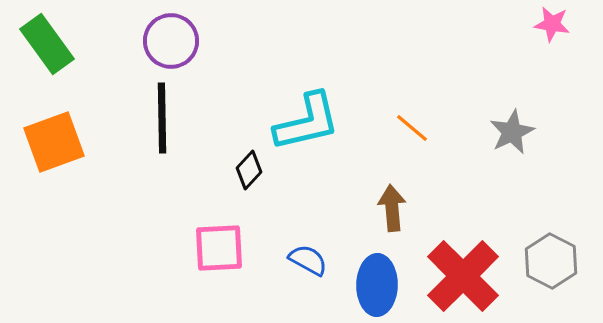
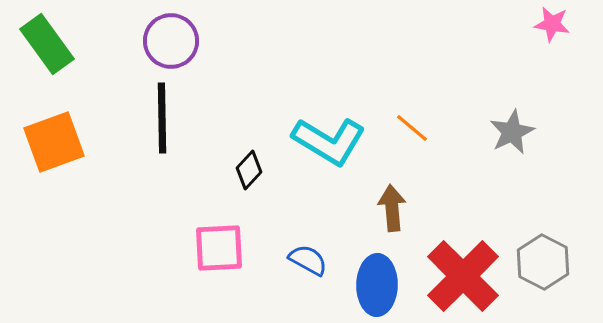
cyan L-shape: moved 22 px right, 19 px down; rotated 44 degrees clockwise
gray hexagon: moved 8 px left, 1 px down
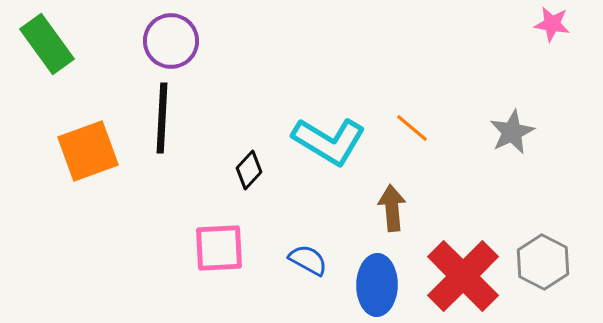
black line: rotated 4 degrees clockwise
orange square: moved 34 px right, 9 px down
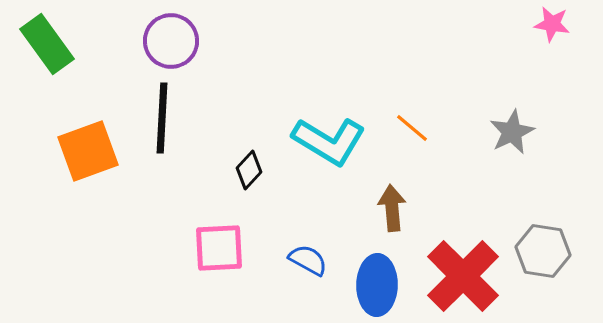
gray hexagon: moved 11 px up; rotated 18 degrees counterclockwise
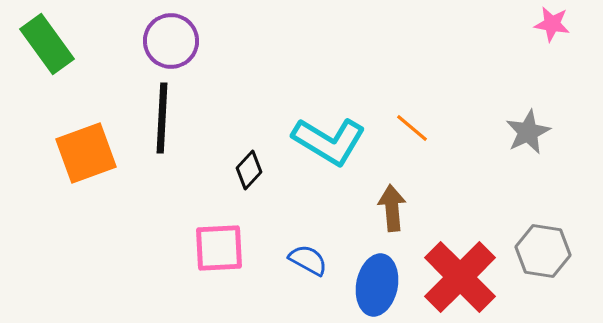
gray star: moved 16 px right
orange square: moved 2 px left, 2 px down
red cross: moved 3 px left, 1 px down
blue ellipse: rotated 10 degrees clockwise
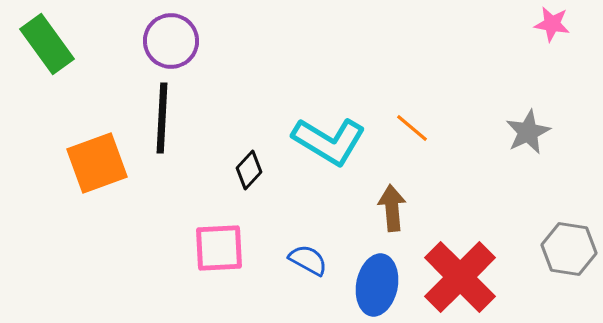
orange square: moved 11 px right, 10 px down
gray hexagon: moved 26 px right, 2 px up
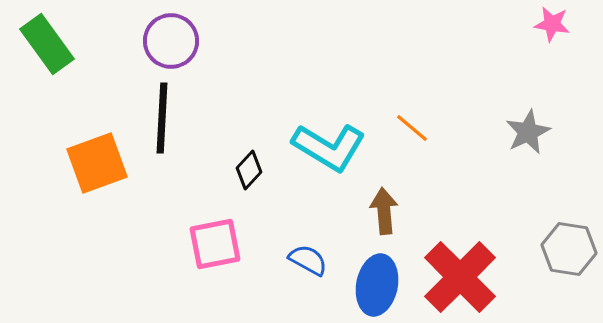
cyan L-shape: moved 6 px down
brown arrow: moved 8 px left, 3 px down
pink square: moved 4 px left, 4 px up; rotated 8 degrees counterclockwise
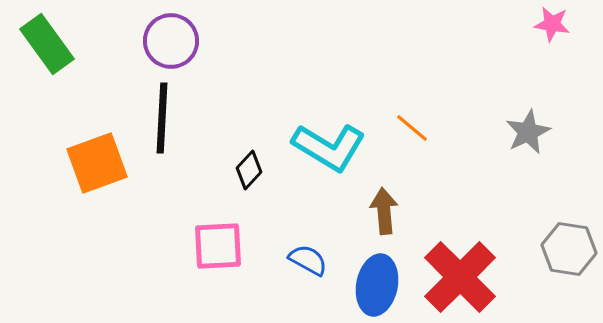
pink square: moved 3 px right, 2 px down; rotated 8 degrees clockwise
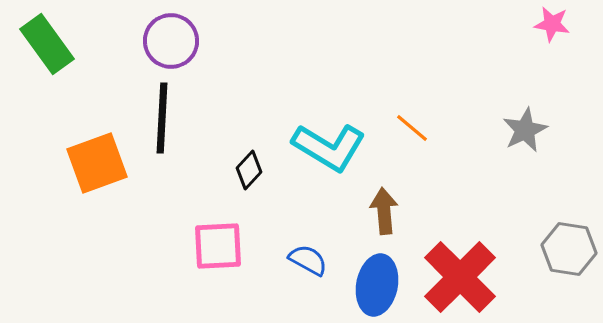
gray star: moved 3 px left, 2 px up
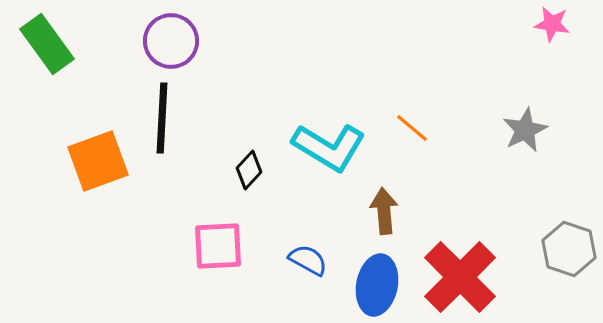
orange square: moved 1 px right, 2 px up
gray hexagon: rotated 10 degrees clockwise
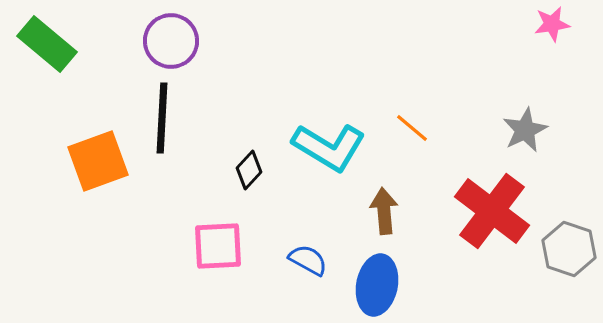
pink star: rotated 18 degrees counterclockwise
green rectangle: rotated 14 degrees counterclockwise
red cross: moved 32 px right, 66 px up; rotated 8 degrees counterclockwise
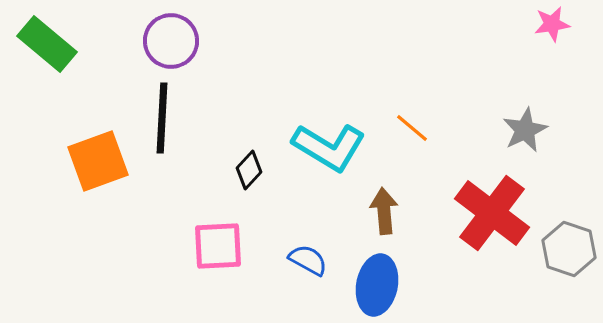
red cross: moved 2 px down
